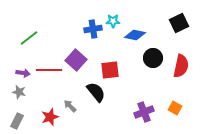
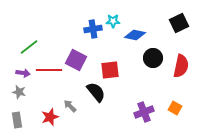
green line: moved 9 px down
purple square: rotated 15 degrees counterclockwise
gray rectangle: moved 1 px up; rotated 35 degrees counterclockwise
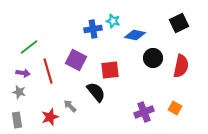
cyan star: rotated 16 degrees clockwise
red line: moved 1 px left, 1 px down; rotated 75 degrees clockwise
